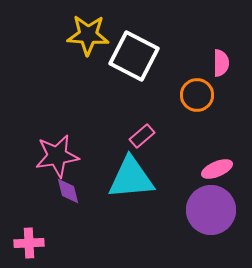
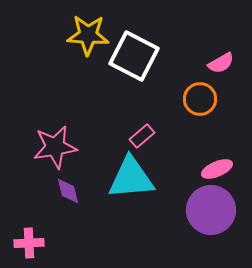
pink semicircle: rotated 60 degrees clockwise
orange circle: moved 3 px right, 4 px down
pink star: moved 2 px left, 9 px up
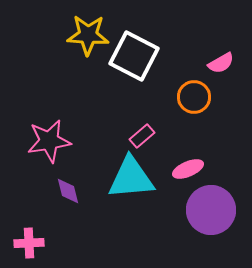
orange circle: moved 6 px left, 2 px up
pink star: moved 6 px left, 6 px up
pink ellipse: moved 29 px left
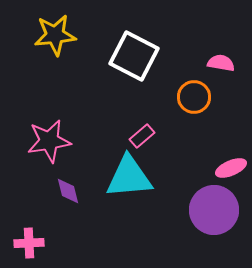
yellow star: moved 33 px left; rotated 9 degrees counterclockwise
pink semicircle: rotated 140 degrees counterclockwise
pink ellipse: moved 43 px right, 1 px up
cyan triangle: moved 2 px left, 1 px up
purple circle: moved 3 px right
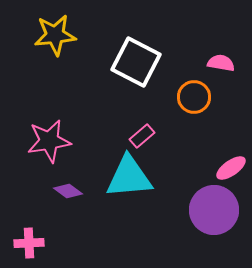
white square: moved 2 px right, 6 px down
pink ellipse: rotated 12 degrees counterclockwise
purple diamond: rotated 40 degrees counterclockwise
